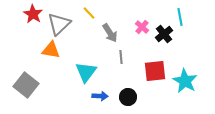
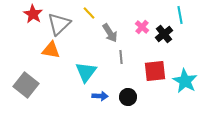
cyan line: moved 2 px up
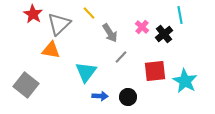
gray line: rotated 48 degrees clockwise
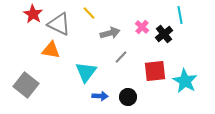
gray triangle: rotated 50 degrees counterclockwise
gray arrow: rotated 72 degrees counterclockwise
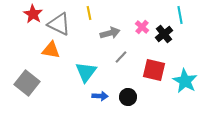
yellow line: rotated 32 degrees clockwise
red square: moved 1 px left, 1 px up; rotated 20 degrees clockwise
gray square: moved 1 px right, 2 px up
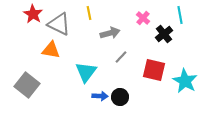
pink cross: moved 1 px right, 9 px up
gray square: moved 2 px down
black circle: moved 8 px left
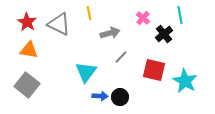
red star: moved 6 px left, 8 px down
orange triangle: moved 22 px left
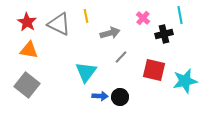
yellow line: moved 3 px left, 3 px down
black cross: rotated 24 degrees clockwise
cyan star: rotated 30 degrees clockwise
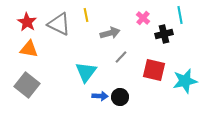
yellow line: moved 1 px up
orange triangle: moved 1 px up
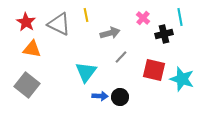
cyan line: moved 2 px down
red star: moved 1 px left
orange triangle: moved 3 px right
cyan star: moved 3 px left, 2 px up; rotated 30 degrees clockwise
